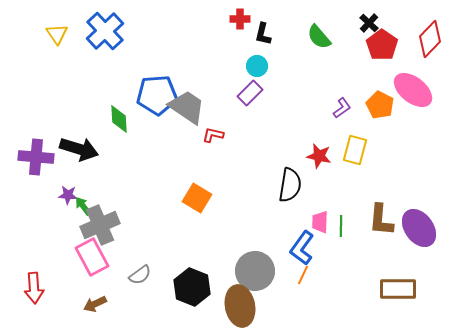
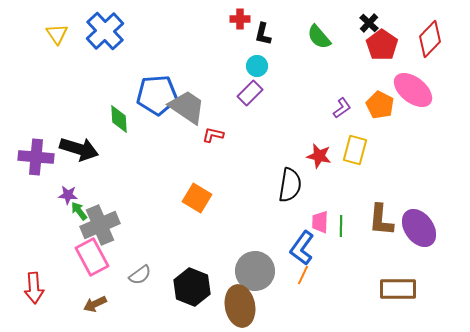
green arrow: moved 4 px left, 5 px down
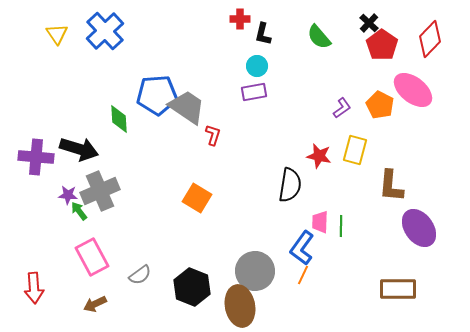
purple rectangle: moved 4 px right, 1 px up; rotated 35 degrees clockwise
red L-shape: rotated 95 degrees clockwise
brown L-shape: moved 10 px right, 34 px up
gray cross: moved 34 px up
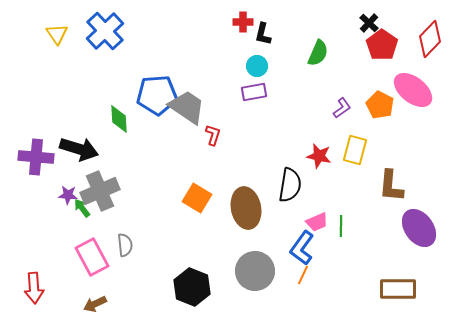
red cross: moved 3 px right, 3 px down
green semicircle: moved 1 px left, 16 px down; rotated 116 degrees counterclockwise
green arrow: moved 3 px right, 3 px up
pink trapezoid: moved 3 px left; rotated 115 degrees counterclockwise
gray semicircle: moved 15 px left, 30 px up; rotated 60 degrees counterclockwise
brown ellipse: moved 6 px right, 98 px up
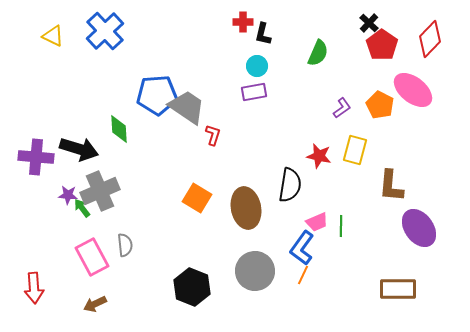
yellow triangle: moved 4 px left, 2 px down; rotated 30 degrees counterclockwise
green diamond: moved 10 px down
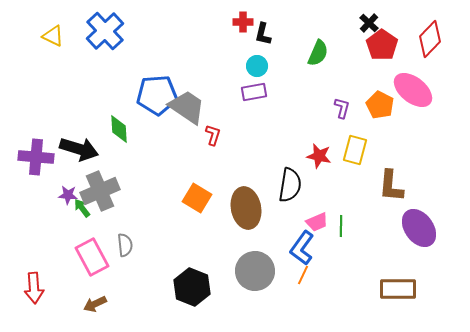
purple L-shape: rotated 40 degrees counterclockwise
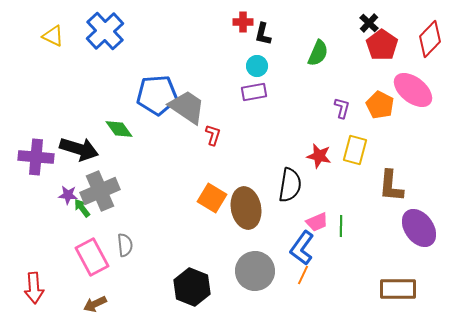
green diamond: rotated 32 degrees counterclockwise
orange square: moved 15 px right
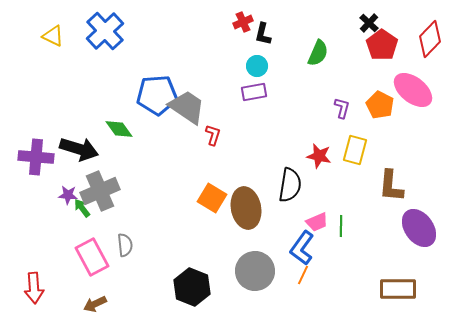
red cross: rotated 24 degrees counterclockwise
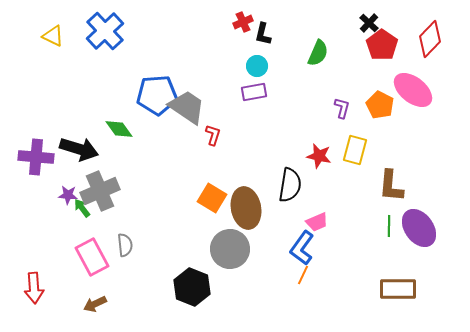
green line: moved 48 px right
gray circle: moved 25 px left, 22 px up
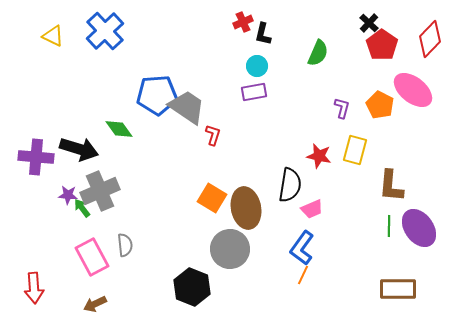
pink trapezoid: moved 5 px left, 13 px up
